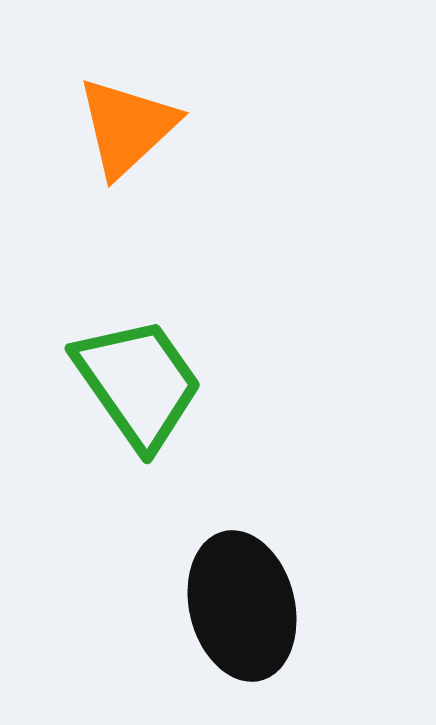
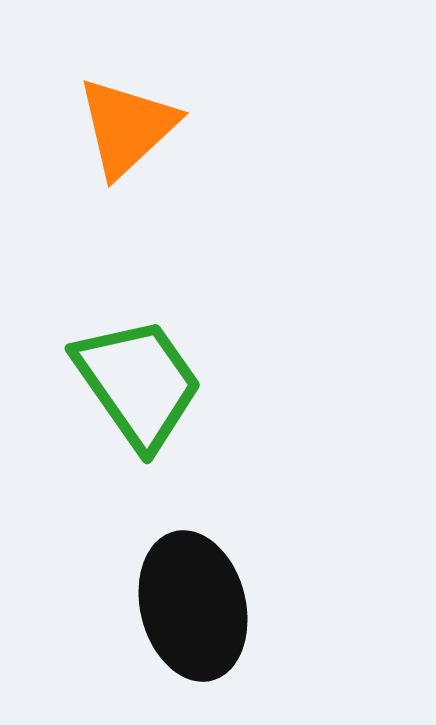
black ellipse: moved 49 px left
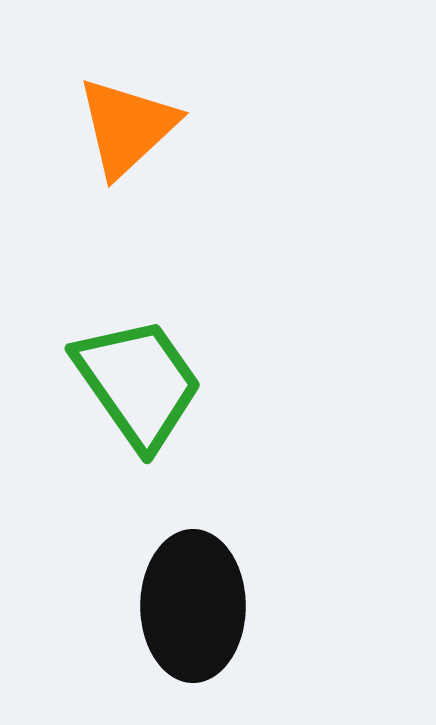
black ellipse: rotated 14 degrees clockwise
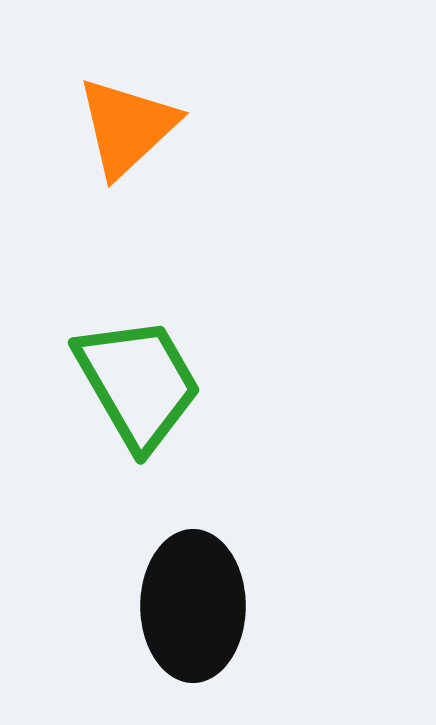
green trapezoid: rotated 5 degrees clockwise
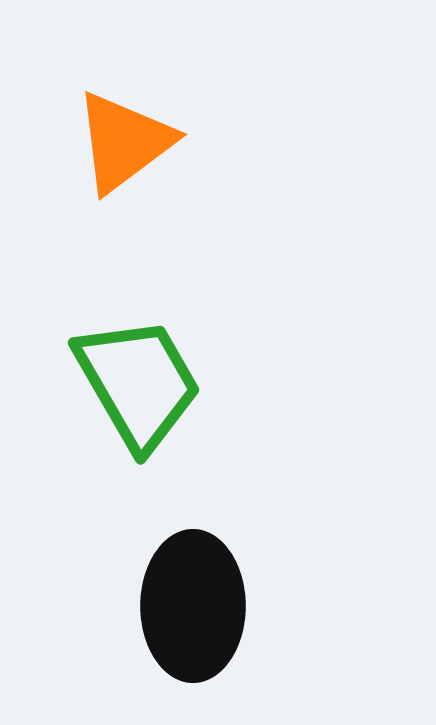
orange triangle: moved 3 px left, 15 px down; rotated 6 degrees clockwise
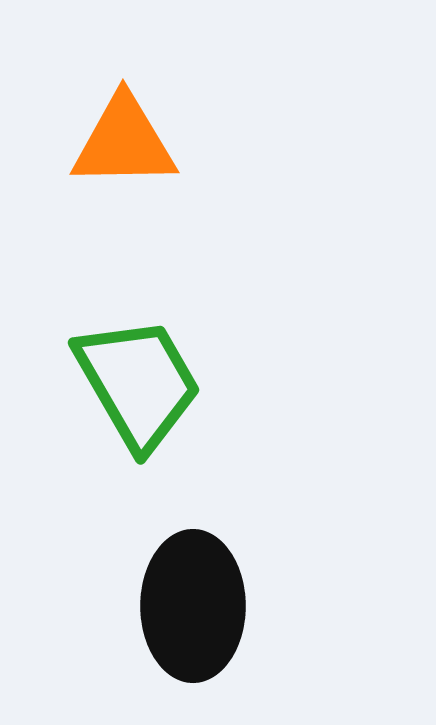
orange triangle: rotated 36 degrees clockwise
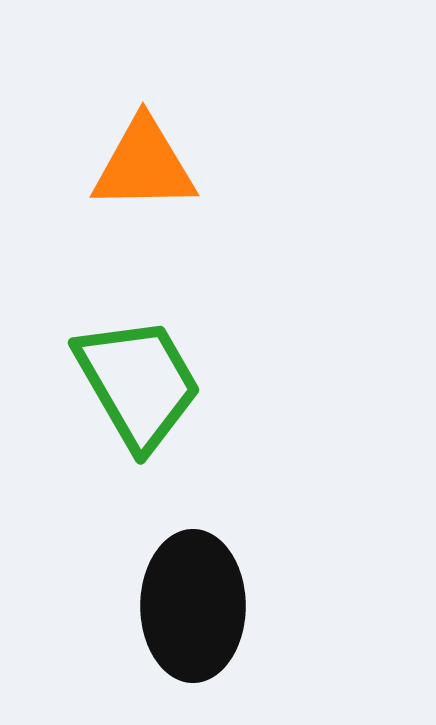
orange triangle: moved 20 px right, 23 px down
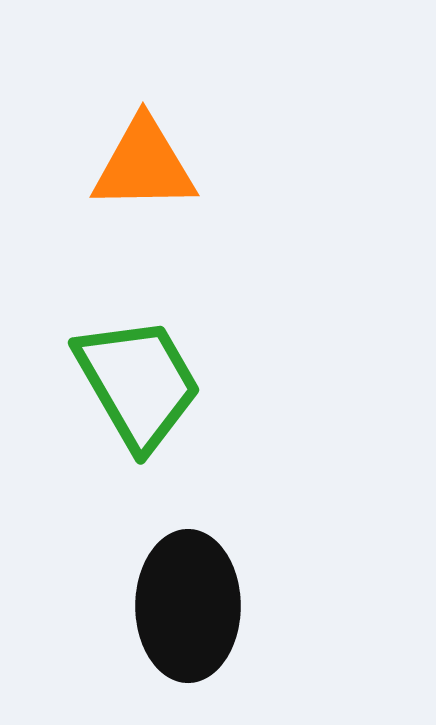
black ellipse: moved 5 px left
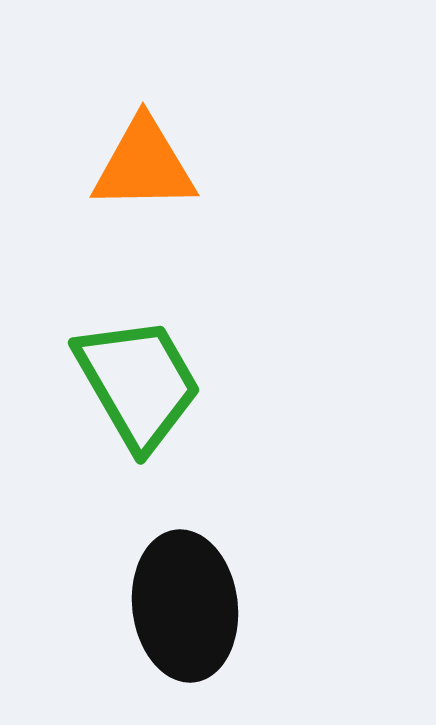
black ellipse: moved 3 px left; rotated 7 degrees counterclockwise
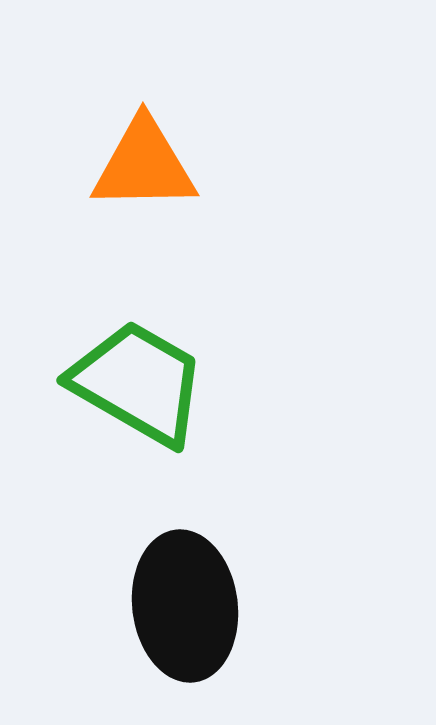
green trapezoid: rotated 30 degrees counterclockwise
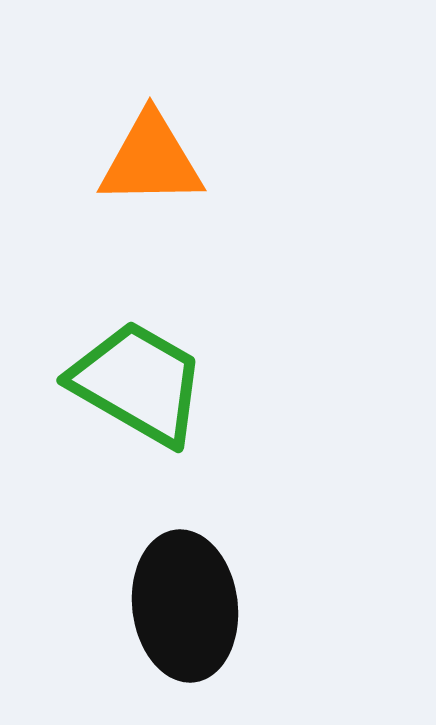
orange triangle: moved 7 px right, 5 px up
